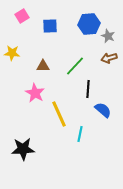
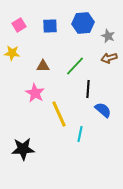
pink square: moved 3 px left, 9 px down
blue hexagon: moved 6 px left, 1 px up
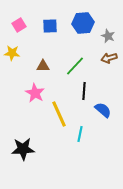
black line: moved 4 px left, 2 px down
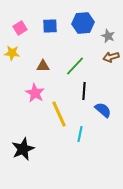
pink square: moved 1 px right, 3 px down
brown arrow: moved 2 px right, 1 px up
black star: rotated 20 degrees counterclockwise
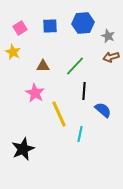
yellow star: moved 1 px right, 1 px up; rotated 21 degrees clockwise
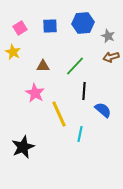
black star: moved 2 px up
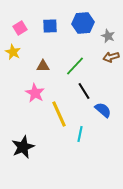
black line: rotated 36 degrees counterclockwise
